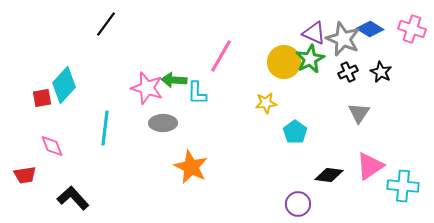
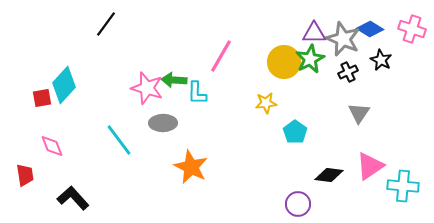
purple triangle: rotated 25 degrees counterclockwise
black star: moved 12 px up
cyan line: moved 14 px right, 12 px down; rotated 44 degrees counterclockwise
red trapezoid: rotated 90 degrees counterclockwise
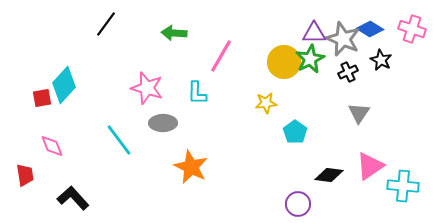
green arrow: moved 47 px up
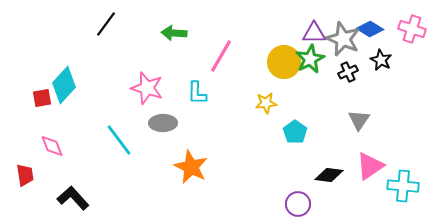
gray triangle: moved 7 px down
